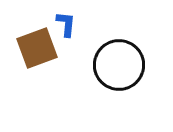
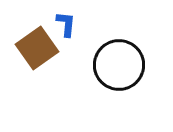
brown square: rotated 15 degrees counterclockwise
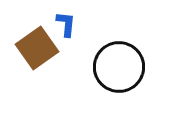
black circle: moved 2 px down
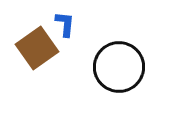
blue L-shape: moved 1 px left
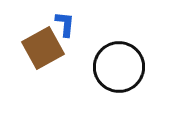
brown square: moved 6 px right; rotated 6 degrees clockwise
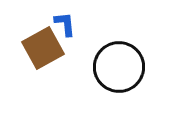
blue L-shape: rotated 12 degrees counterclockwise
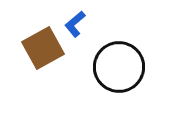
blue L-shape: moved 10 px right; rotated 124 degrees counterclockwise
